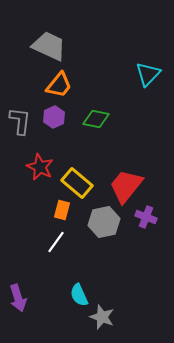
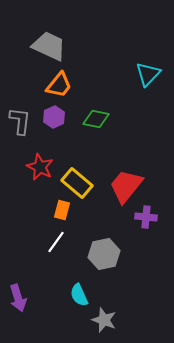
purple cross: rotated 15 degrees counterclockwise
gray hexagon: moved 32 px down
gray star: moved 2 px right, 3 px down
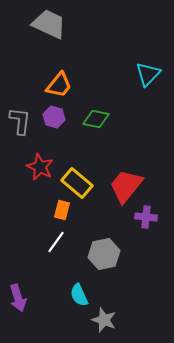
gray trapezoid: moved 22 px up
purple hexagon: rotated 20 degrees counterclockwise
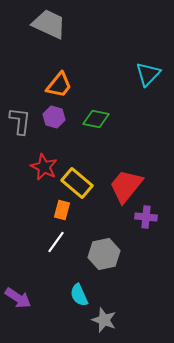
red star: moved 4 px right
purple arrow: rotated 40 degrees counterclockwise
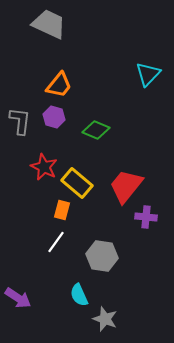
green diamond: moved 11 px down; rotated 12 degrees clockwise
gray hexagon: moved 2 px left, 2 px down; rotated 20 degrees clockwise
gray star: moved 1 px right, 1 px up
